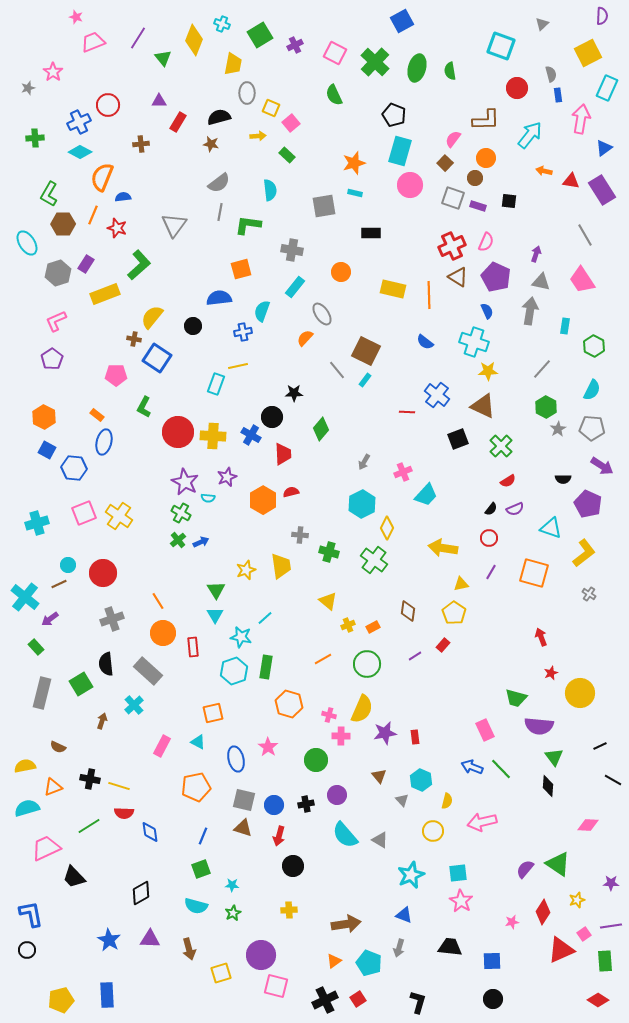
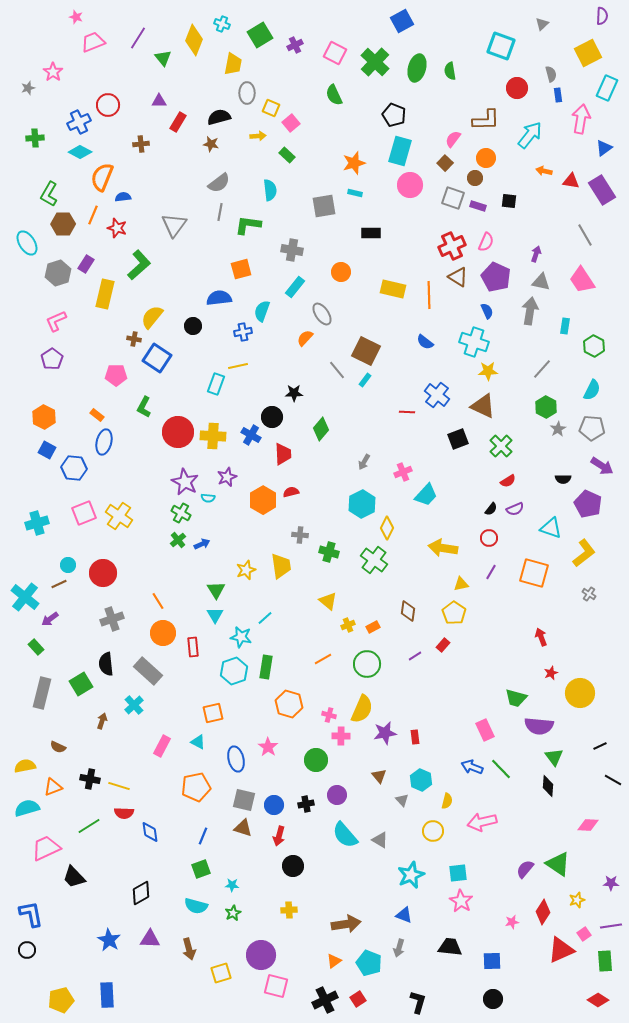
yellow rectangle at (105, 294): rotated 56 degrees counterclockwise
blue arrow at (201, 542): moved 1 px right, 2 px down
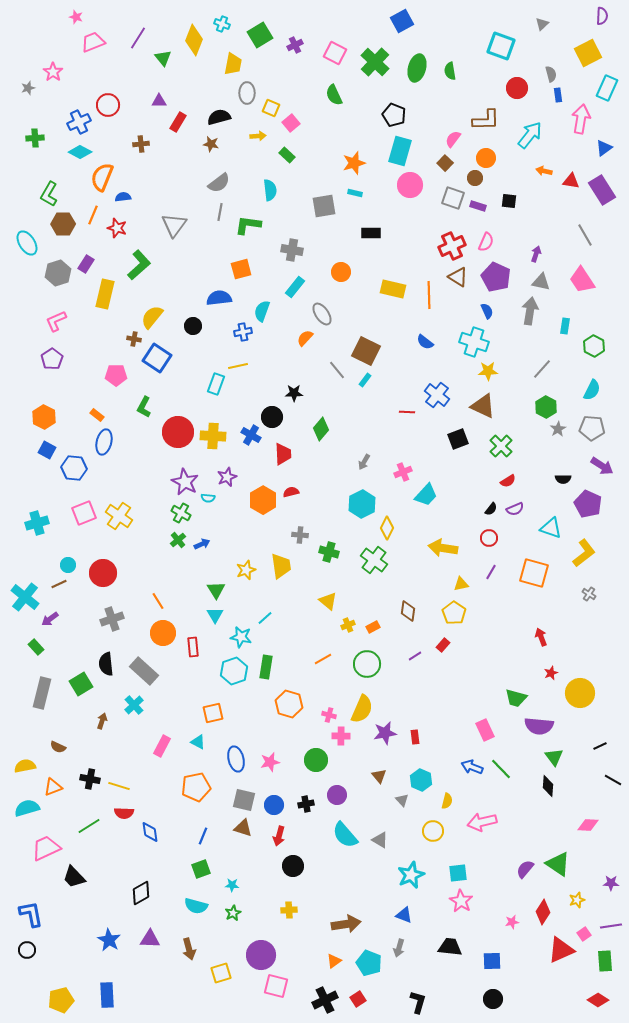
gray rectangle at (148, 671): moved 4 px left
pink star at (268, 747): moved 2 px right, 15 px down; rotated 24 degrees clockwise
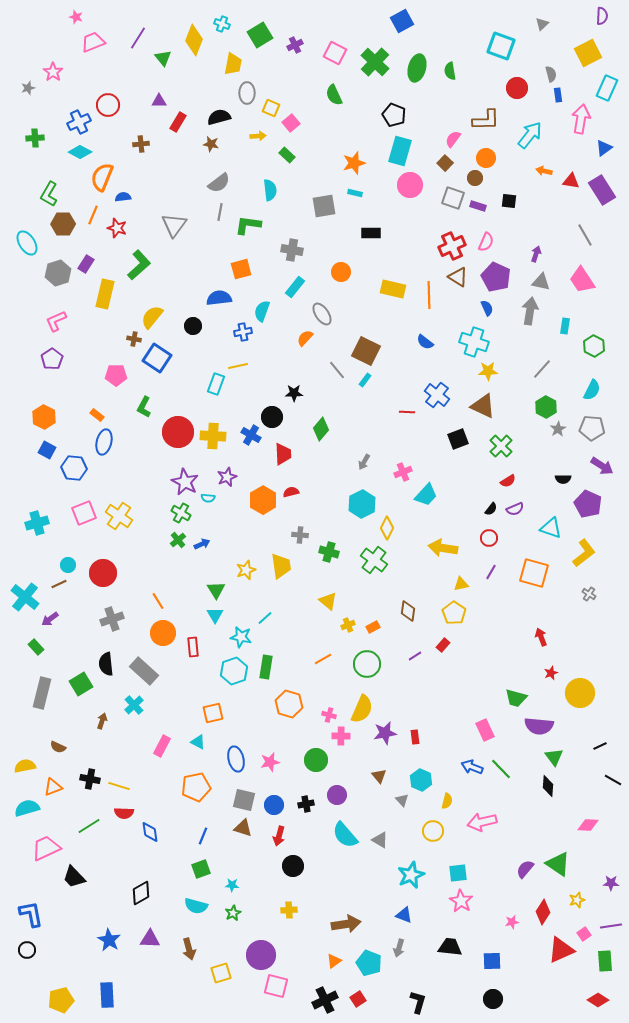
blue semicircle at (487, 311): moved 3 px up
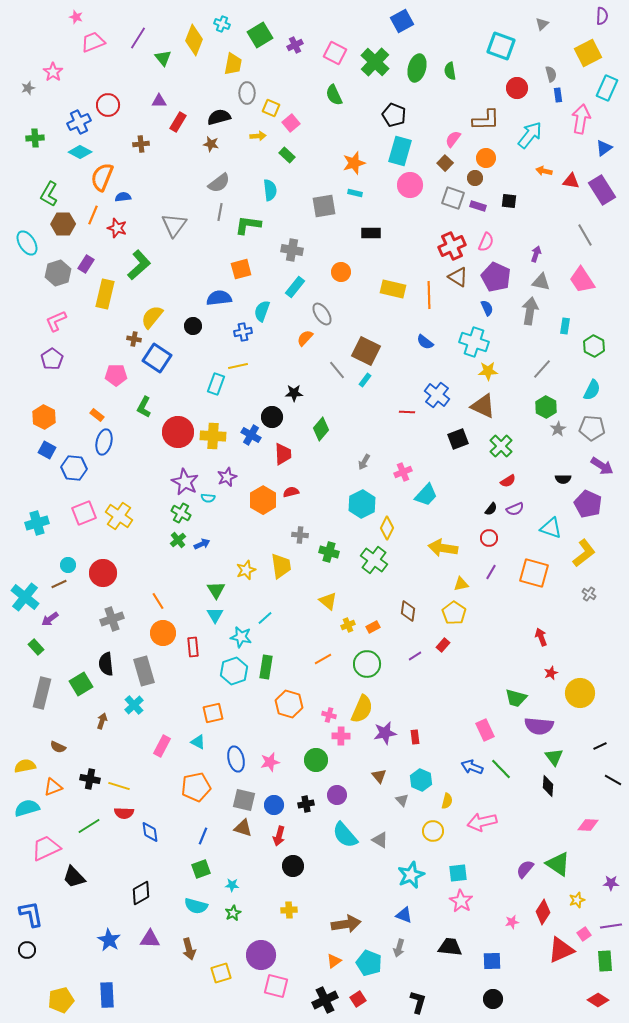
gray rectangle at (144, 671): rotated 32 degrees clockwise
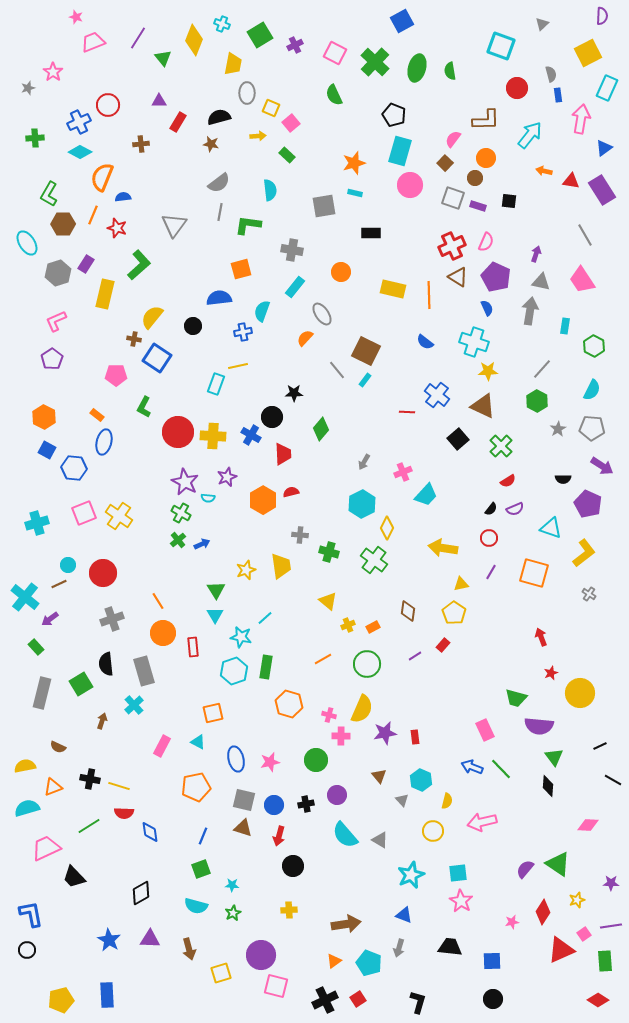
green hexagon at (546, 407): moved 9 px left, 6 px up
black square at (458, 439): rotated 20 degrees counterclockwise
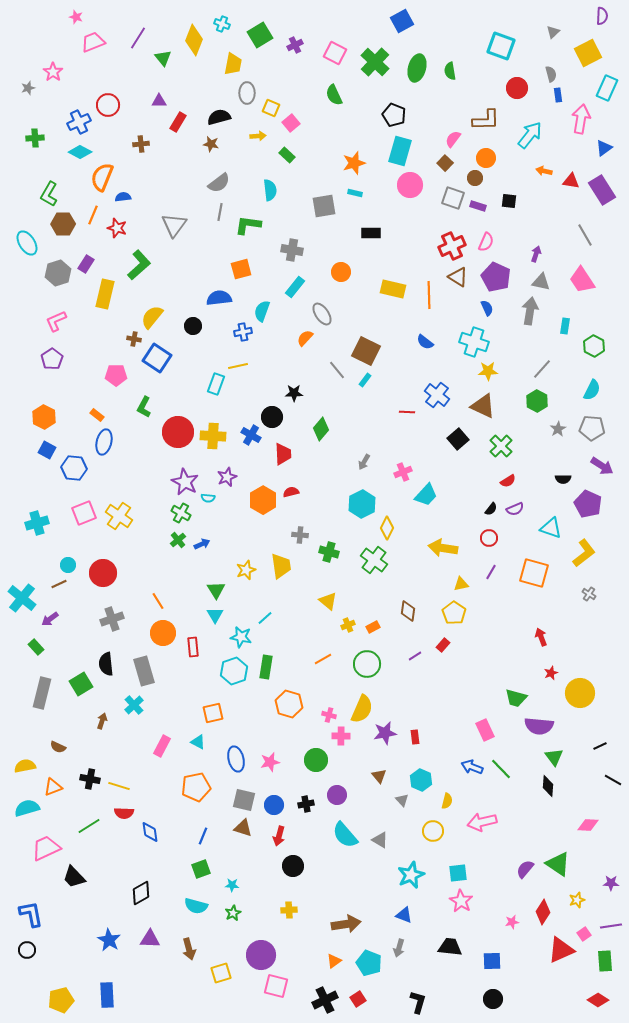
gray triangle at (542, 24): moved 11 px right, 8 px down
cyan cross at (25, 597): moved 3 px left, 1 px down
